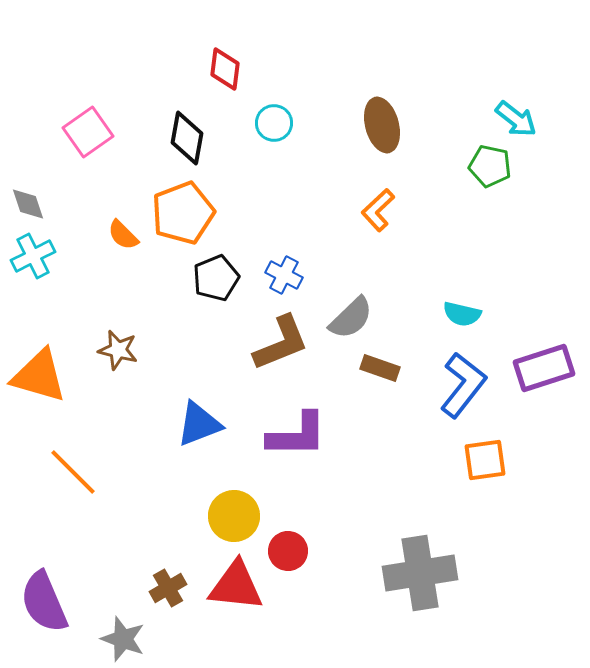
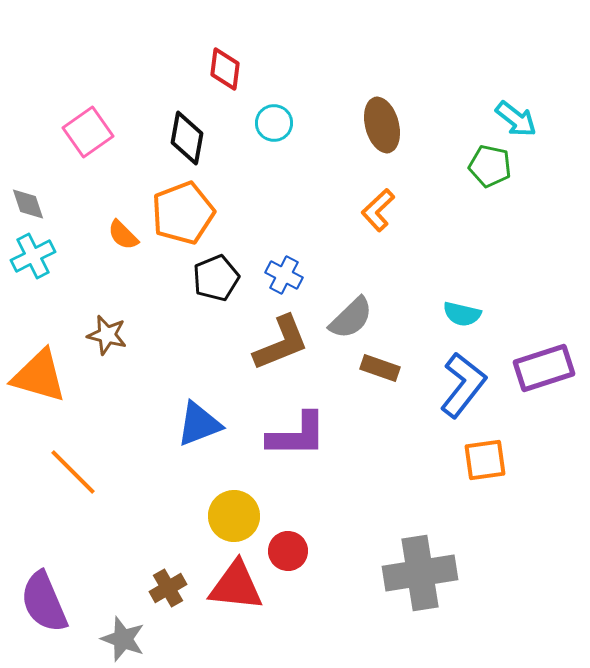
brown star: moved 11 px left, 15 px up
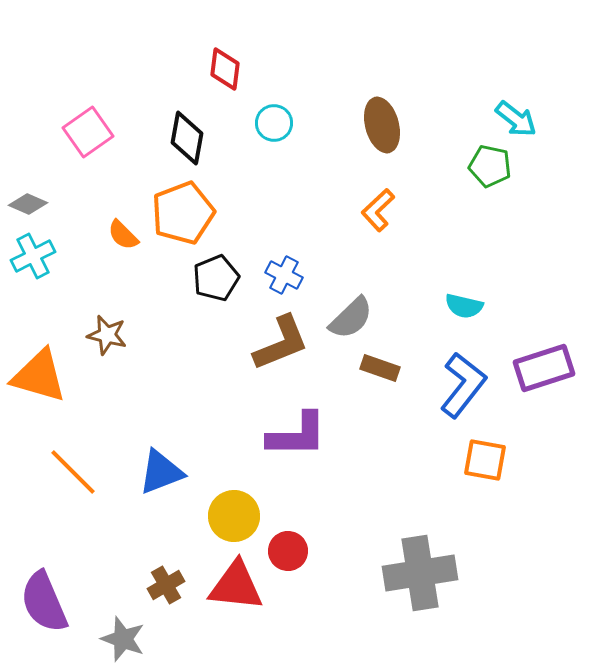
gray diamond: rotated 48 degrees counterclockwise
cyan semicircle: moved 2 px right, 8 px up
blue triangle: moved 38 px left, 48 px down
orange square: rotated 18 degrees clockwise
brown cross: moved 2 px left, 3 px up
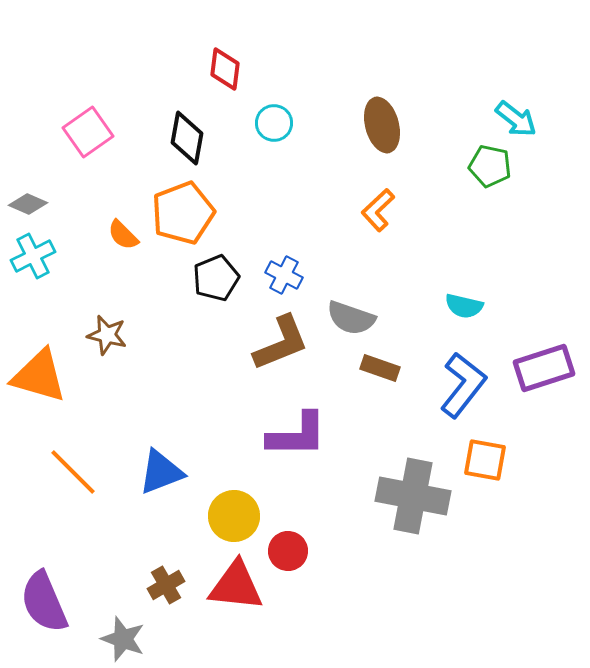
gray semicircle: rotated 63 degrees clockwise
gray cross: moved 7 px left, 77 px up; rotated 20 degrees clockwise
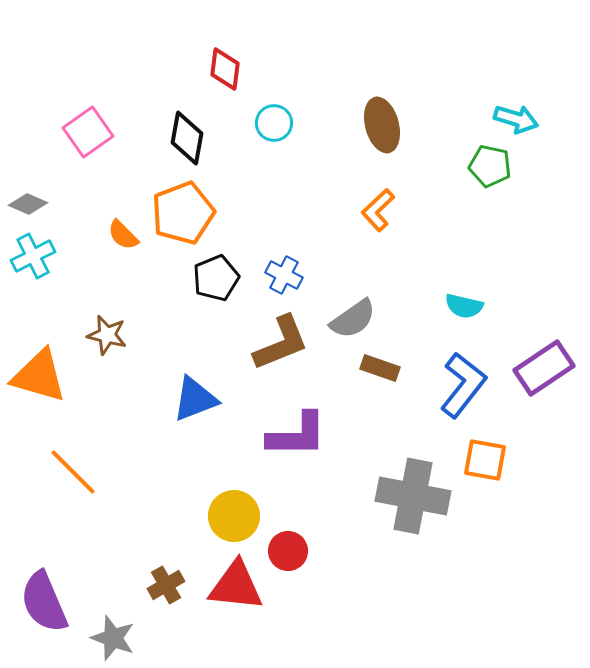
cyan arrow: rotated 21 degrees counterclockwise
gray semicircle: moved 2 px right, 1 px down; rotated 54 degrees counterclockwise
purple rectangle: rotated 16 degrees counterclockwise
blue triangle: moved 34 px right, 73 px up
gray star: moved 10 px left, 1 px up
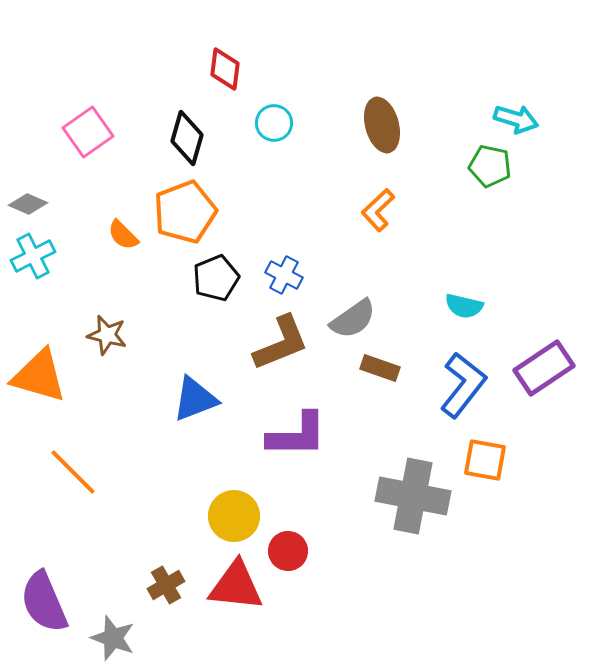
black diamond: rotated 6 degrees clockwise
orange pentagon: moved 2 px right, 1 px up
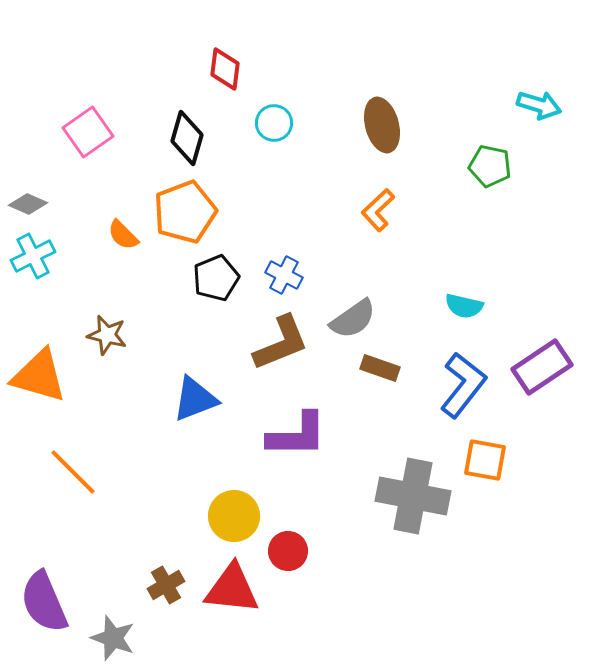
cyan arrow: moved 23 px right, 14 px up
purple rectangle: moved 2 px left, 1 px up
red triangle: moved 4 px left, 3 px down
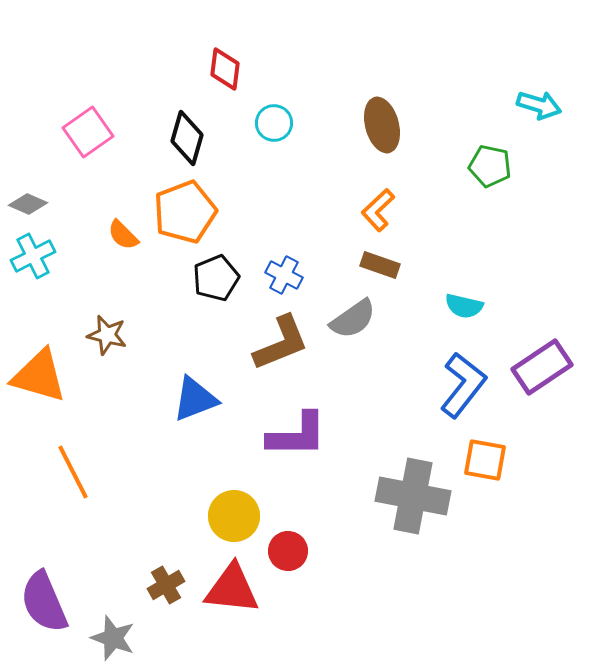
brown rectangle: moved 103 px up
orange line: rotated 18 degrees clockwise
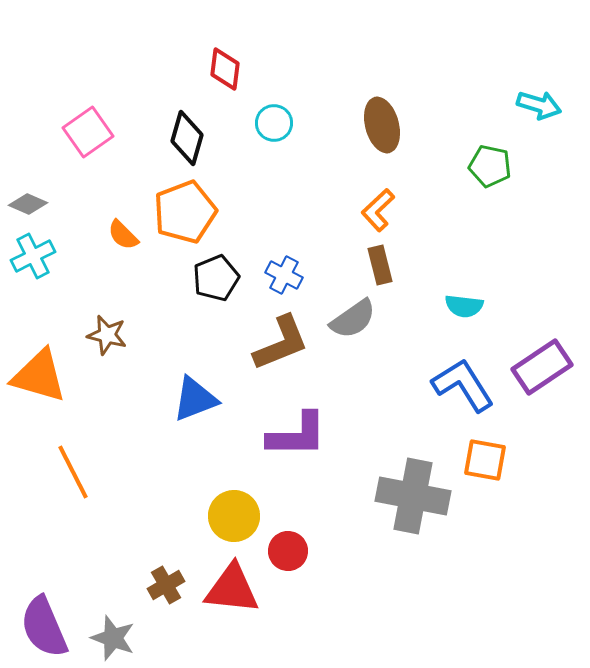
brown rectangle: rotated 57 degrees clockwise
cyan semicircle: rotated 6 degrees counterclockwise
blue L-shape: rotated 70 degrees counterclockwise
purple semicircle: moved 25 px down
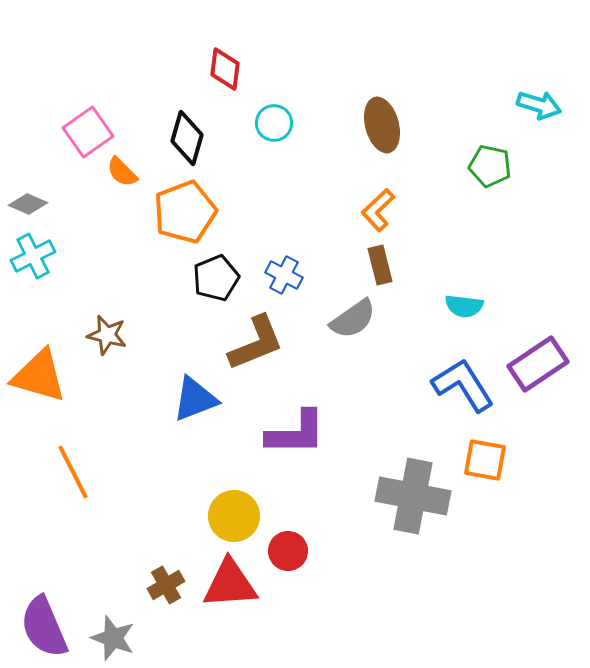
orange semicircle: moved 1 px left, 63 px up
brown L-shape: moved 25 px left
purple rectangle: moved 4 px left, 3 px up
purple L-shape: moved 1 px left, 2 px up
red triangle: moved 2 px left, 5 px up; rotated 10 degrees counterclockwise
